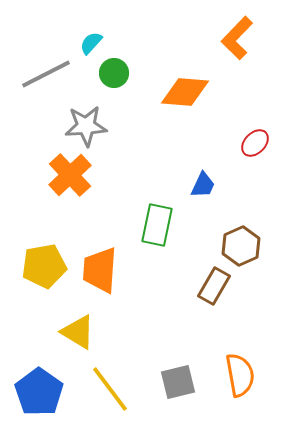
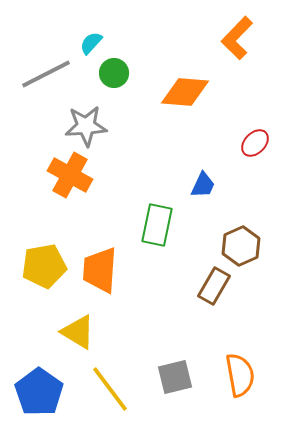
orange cross: rotated 18 degrees counterclockwise
gray square: moved 3 px left, 5 px up
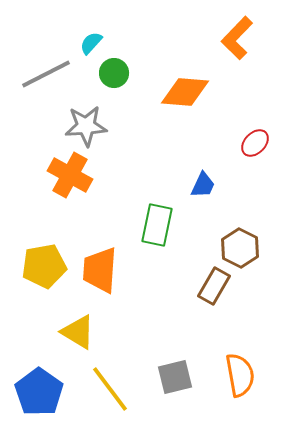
brown hexagon: moved 1 px left, 2 px down; rotated 9 degrees counterclockwise
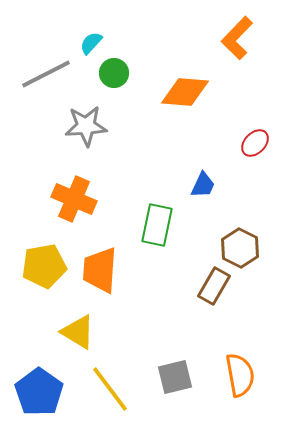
orange cross: moved 4 px right, 24 px down; rotated 6 degrees counterclockwise
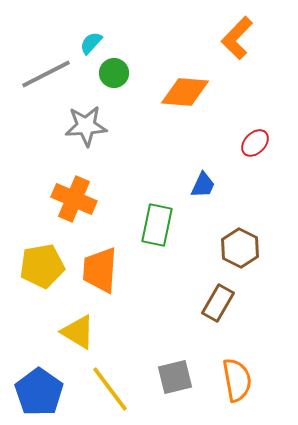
yellow pentagon: moved 2 px left
brown rectangle: moved 4 px right, 17 px down
orange semicircle: moved 3 px left, 5 px down
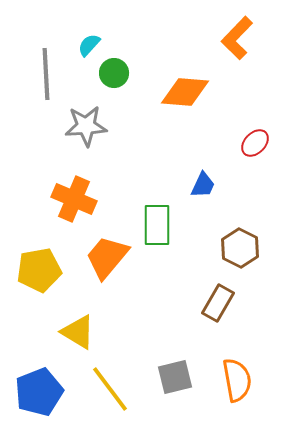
cyan semicircle: moved 2 px left, 2 px down
gray line: rotated 66 degrees counterclockwise
green rectangle: rotated 12 degrees counterclockwise
yellow pentagon: moved 3 px left, 4 px down
orange trapezoid: moved 7 px right, 13 px up; rotated 36 degrees clockwise
blue pentagon: rotated 15 degrees clockwise
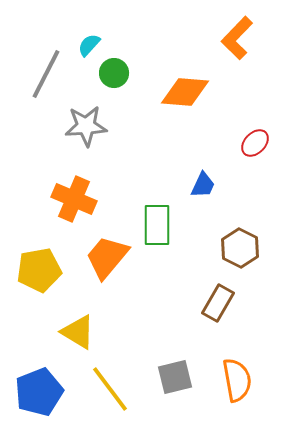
gray line: rotated 30 degrees clockwise
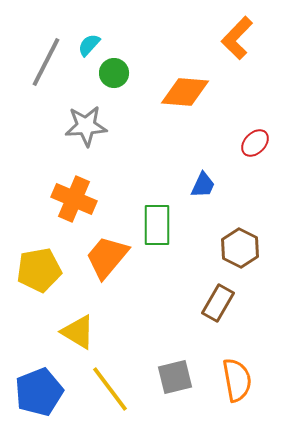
gray line: moved 12 px up
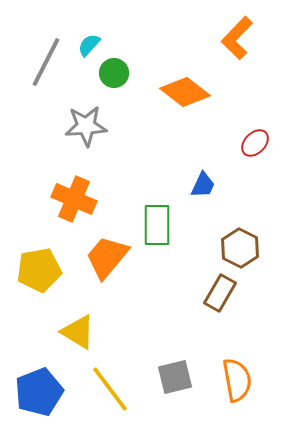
orange diamond: rotated 33 degrees clockwise
brown rectangle: moved 2 px right, 10 px up
